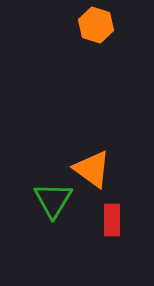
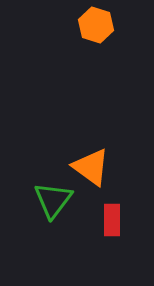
orange triangle: moved 1 px left, 2 px up
green triangle: rotated 6 degrees clockwise
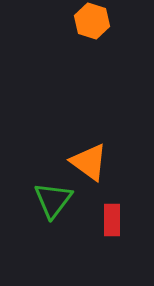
orange hexagon: moved 4 px left, 4 px up
orange triangle: moved 2 px left, 5 px up
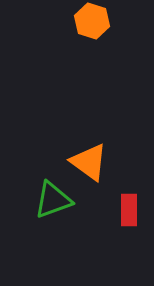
green triangle: rotated 33 degrees clockwise
red rectangle: moved 17 px right, 10 px up
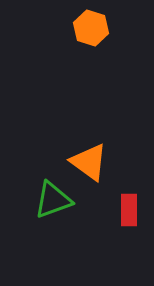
orange hexagon: moved 1 px left, 7 px down
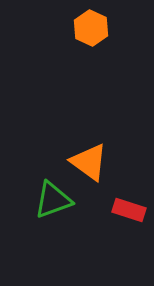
orange hexagon: rotated 8 degrees clockwise
red rectangle: rotated 72 degrees counterclockwise
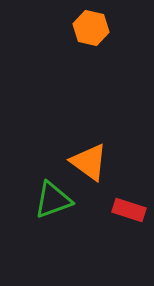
orange hexagon: rotated 12 degrees counterclockwise
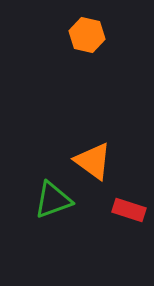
orange hexagon: moved 4 px left, 7 px down
orange triangle: moved 4 px right, 1 px up
